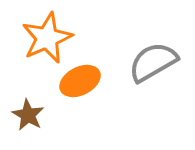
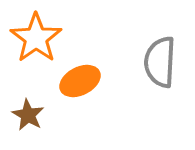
orange star: moved 11 px left; rotated 12 degrees counterclockwise
gray semicircle: moved 7 px right; rotated 57 degrees counterclockwise
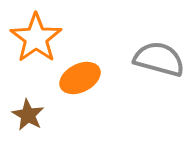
gray semicircle: moved 1 px left, 3 px up; rotated 102 degrees clockwise
orange ellipse: moved 3 px up
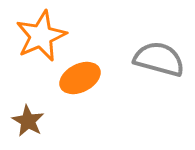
orange star: moved 5 px right, 2 px up; rotated 12 degrees clockwise
brown star: moved 6 px down
